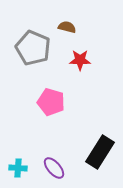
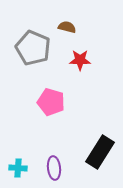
purple ellipse: rotated 35 degrees clockwise
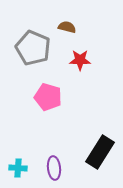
pink pentagon: moved 3 px left, 5 px up
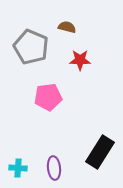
gray pentagon: moved 2 px left, 1 px up
pink pentagon: rotated 24 degrees counterclockwise
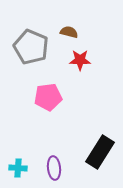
brown semicircle: moved 2 px right, 5 px down
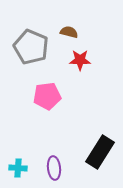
pink pentagon: moved 1 px left, 1 px up
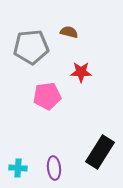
gray pentagon: rotated 28 degrees counterclockwise
red star: moved 1 px right, 12 px down
